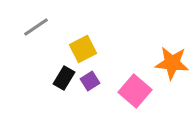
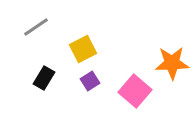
orange star: rotated 8 degrees counterclockwise
black rectangle: moved 20 px left
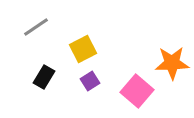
black rectangle: moved 1 px up
pink square: moved 2 px right
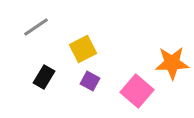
purple square: rotated 30 degrees counterclockwise
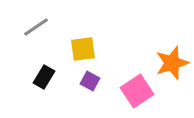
yellow square: rotated 20 degrees clockwise
orange star: rotated 16 degrees counterclockwise
pink square: rotated 16 degrees clockwise
